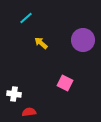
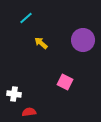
pink square: moved 1 px up
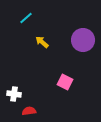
yellow arrow: moved 1 px right, 1 px up
red semicircle: moved 1 px up
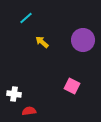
pink square: moved 7 px right, 4 px down
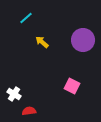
white cross: rotated 24 degrees clockwise
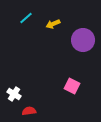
yellow arrow: moved 11 px right, 18 px up; rotated 64 degrees counterclockwise
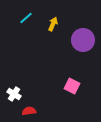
yellow arrow: rotated 136 degrees clockwise
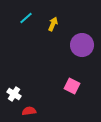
purple circle: moved 1 px left, 5 px down
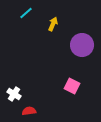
cyan line: moved 5 px up
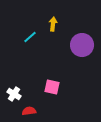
cyan line: moved 4 px right, 24 px down
yellow arrow: rotated 16 degrees counterclockwise
pink square: moved 20 px left, 1 px down; rotated 14 degrees counterclockwise
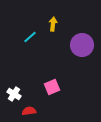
pink square: rotated 35 degrees counterclockwise
